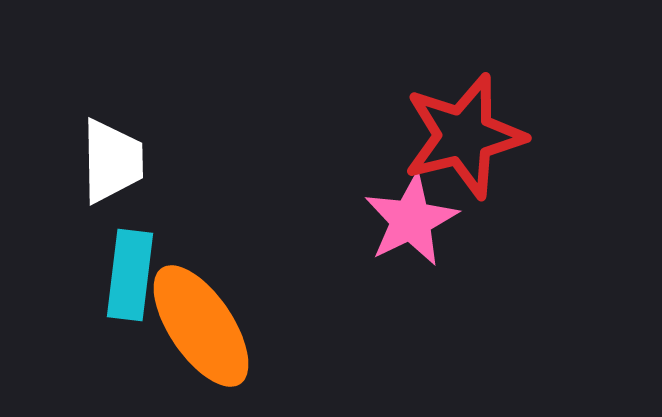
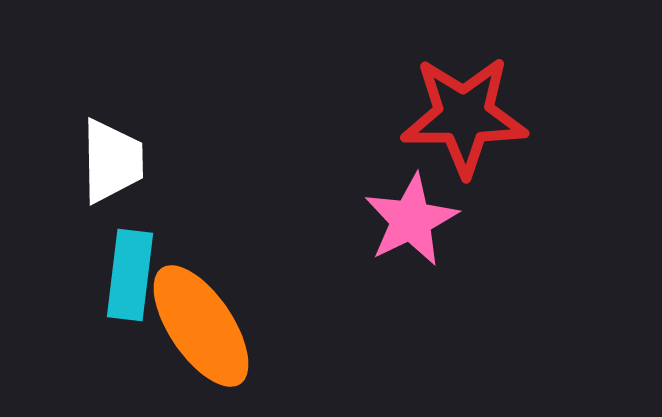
red star: moved 20 px up; rotated 14 degrees clockwise
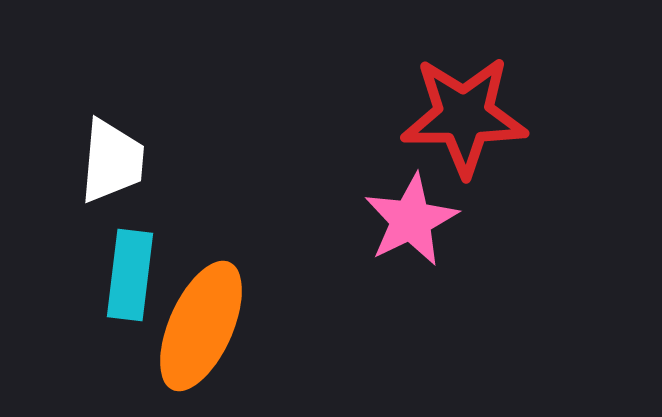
white trapezoid: rotated 6 degrees clockwise
orange ellipse: rotated 58 degrees clockwise
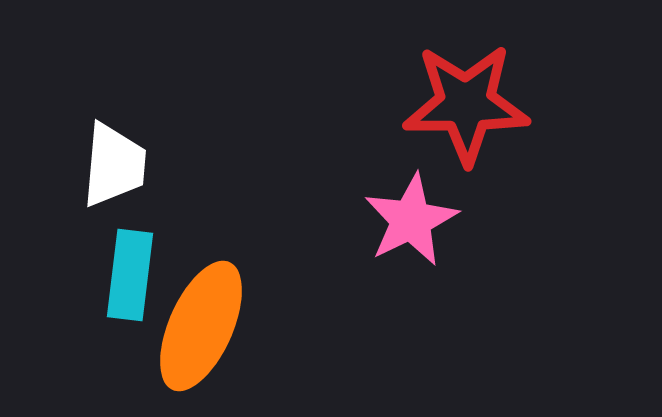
red star: moved 2 px right, 12 px up
white trapezoid: moved 2 px right, 4 px down
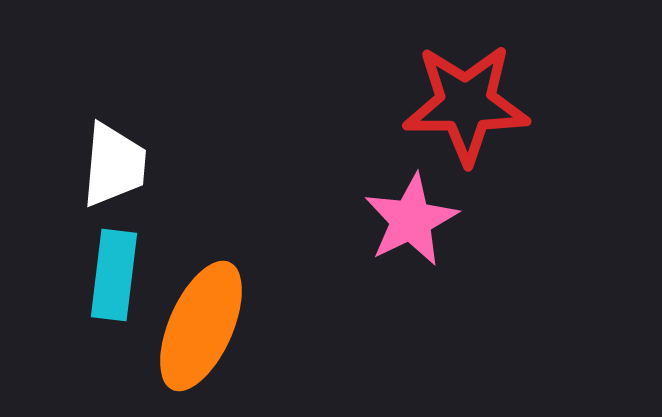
cyan rectangle: moved 16 px left
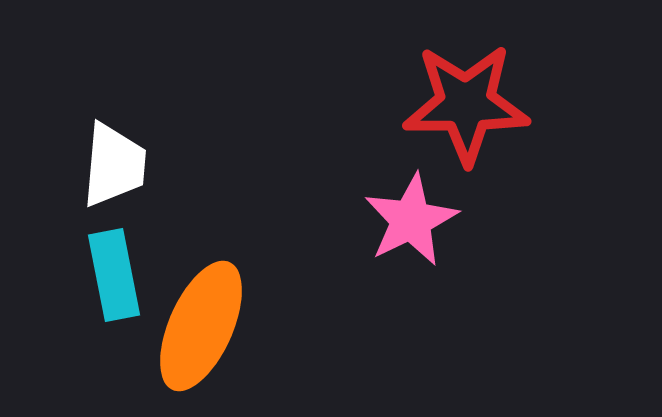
cyan rectangle: rotated 18 degrees counterclockwise
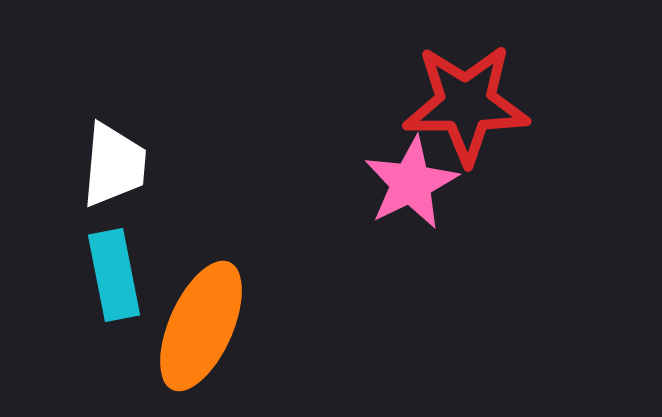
pink star: moved 37 px up
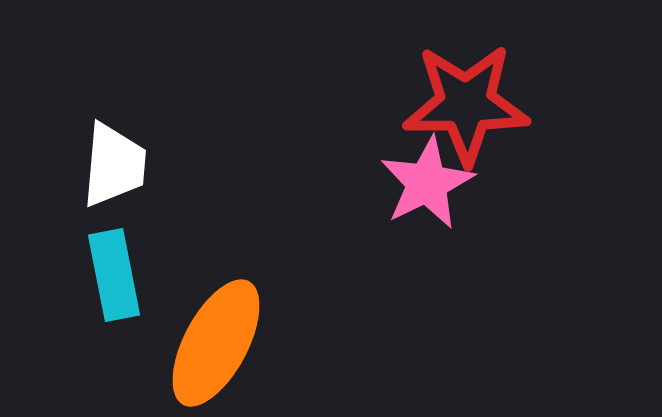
pink star: moved 16 px right
orange ellipse: moved 15 px right, 17 px down; rotated 4 degrees clockwise
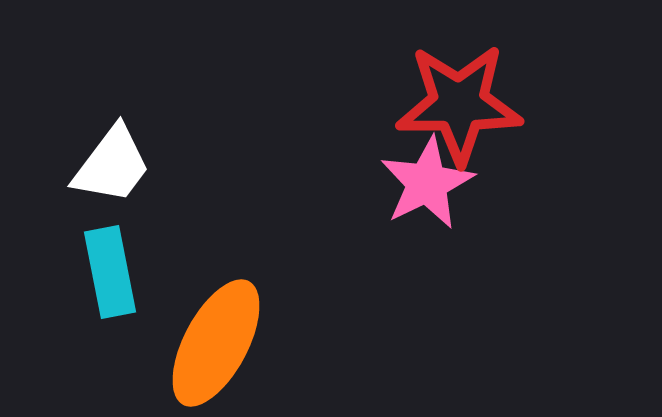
red star: moved 7 px left
white trapezoid: moved 2 px left; rotated 32 degrees clockwise
cyan rectangle: moved 4 px left, 3 px up
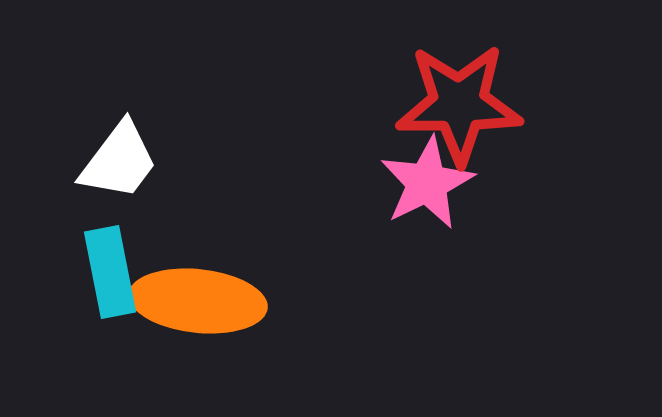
white trapezoid: moved 7 px right, 4 px up
orange ellipse: moved 18 px left, 42 px up; rotated 68 degrees clockwise
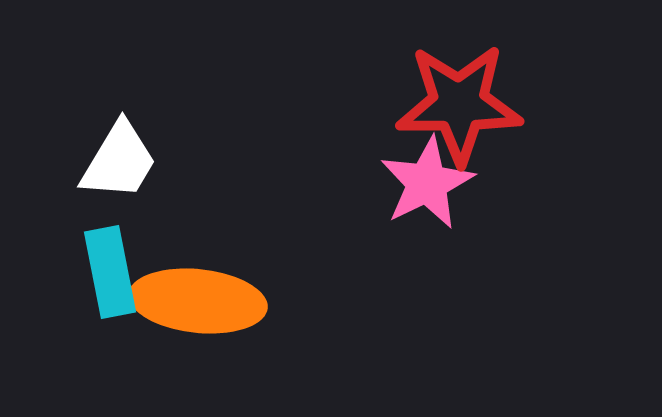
white trapezoid: rotated 6 degrees counterclockwise
